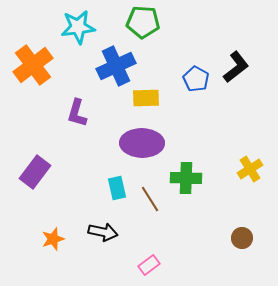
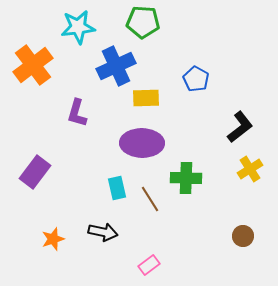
black L-shape: moved 4 px right, 60 px down
brown circle: moved 1 px right, 2 px up
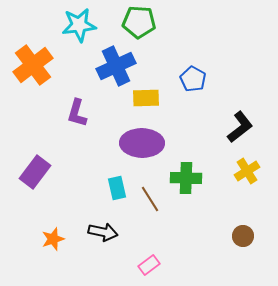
green pentagon: moved 4 px left
cyan star: moved 1 px right, 2 px up
blue pentagon: moved 3 px left
yellow cross: moved 3 px left, 2 px down
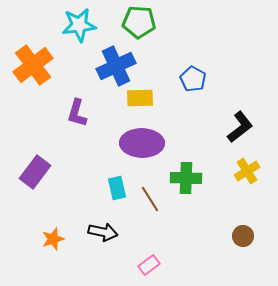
yellow rectangle: moved 6 px left
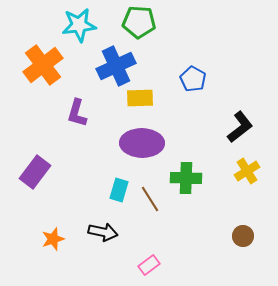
orange cross: moved 10 px right
cyan rectangle: moved 2 px right, 2 px down; rotated 30 degrees clockwise
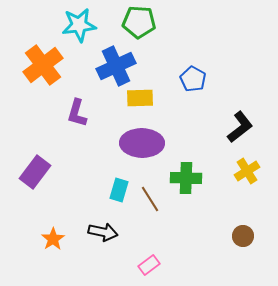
orange star: rotated 15 degrees counterclockwise
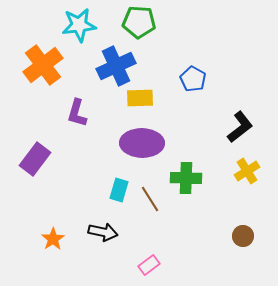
purple rectangle: moved 13 px up
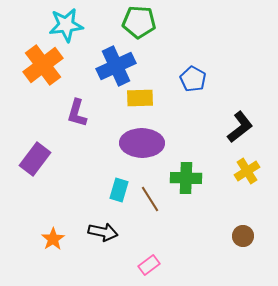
cyan star: moved 13 px left
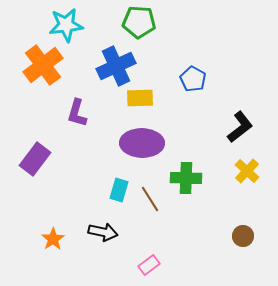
yellow cross: rotated 15 degrees counterclockwise
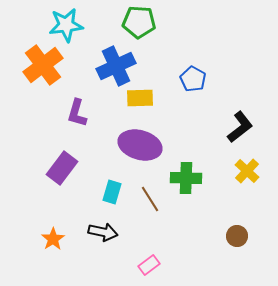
purple ellipse: moved 2 px left, 2 px down; rotated 15 degrees clockwise
purple rectangle: moved 27 px right, 9 px down
cyan rectangle: moved 7 px left, 2 px down
brown circle: moved 6 px left
